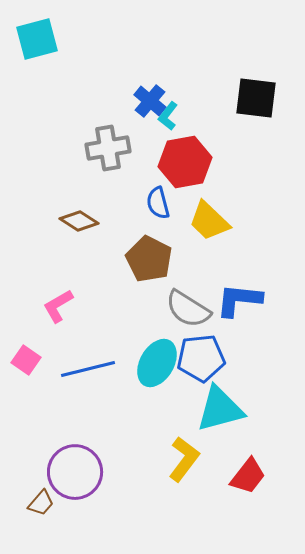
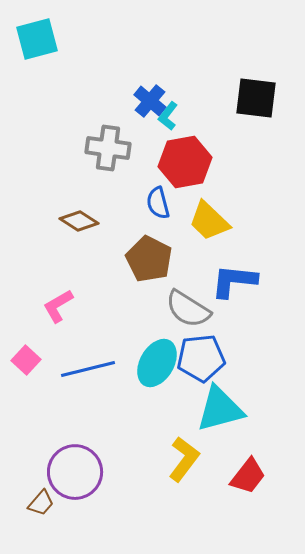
gray cross: rotated 18 degrees clockwise
blue L-shape: moved 5 px left, 19 px up
pink square: rotated 8 degrees clockwise
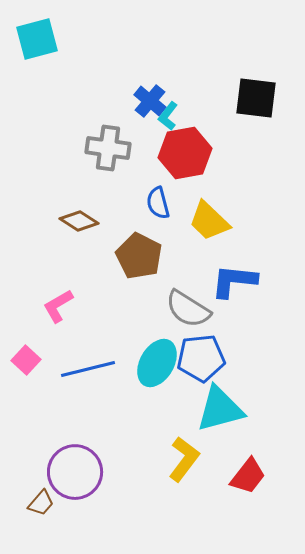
red hexagon: moved 9 px up
brown pentagon: moved 10 px left, 3 px up
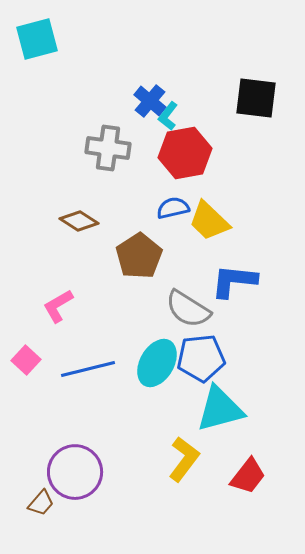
blue semicircle: moved 15 px right, 5 px down; rotated 92 degrees clockwise
brown pentagon: rotated 12 degrees clockwise
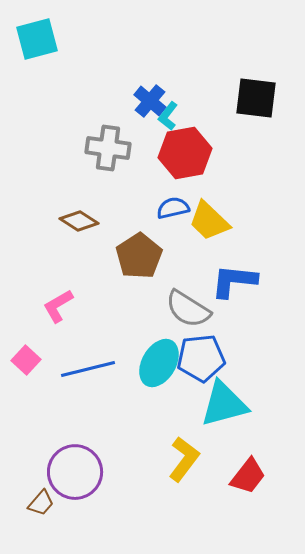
cyan ellipse: moved 2 px right
cyan triangle: moved 4 px right, 5 px up
